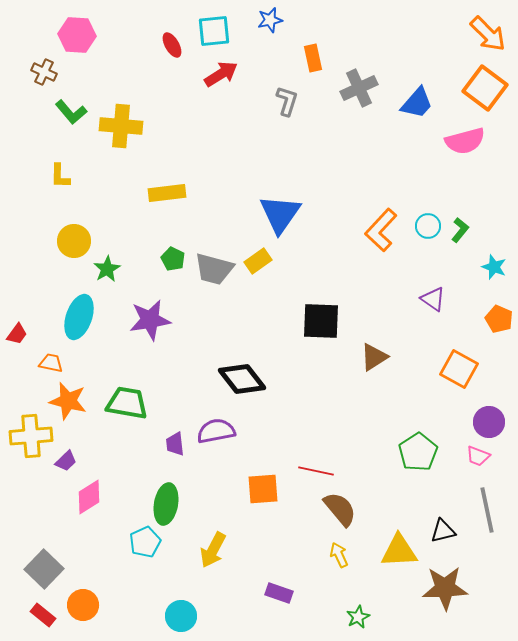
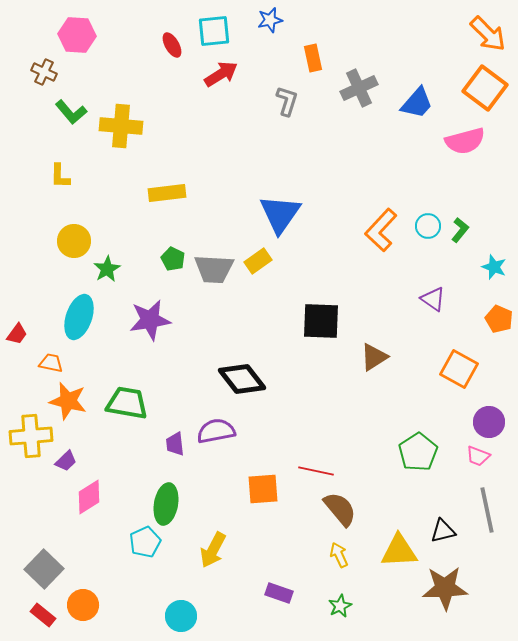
gray trapezoid at (214, 269): rotated 12 degrees counterclockwise
green star at (358, 617): moved 18 px left, 11 px up
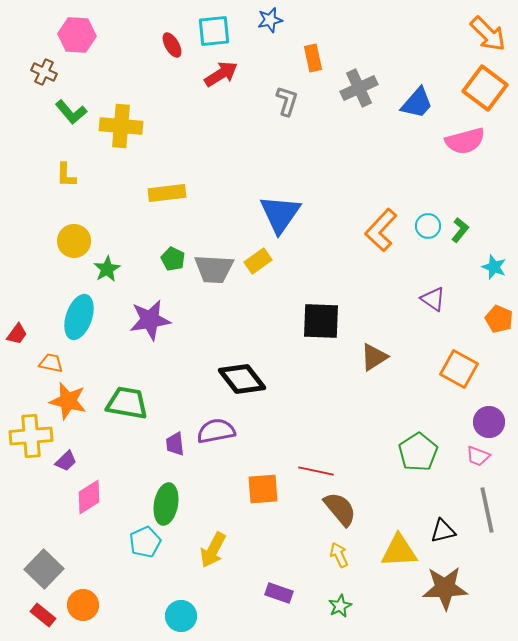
yellow L-shape at (60, 176): moved 6 px right, 1 px up
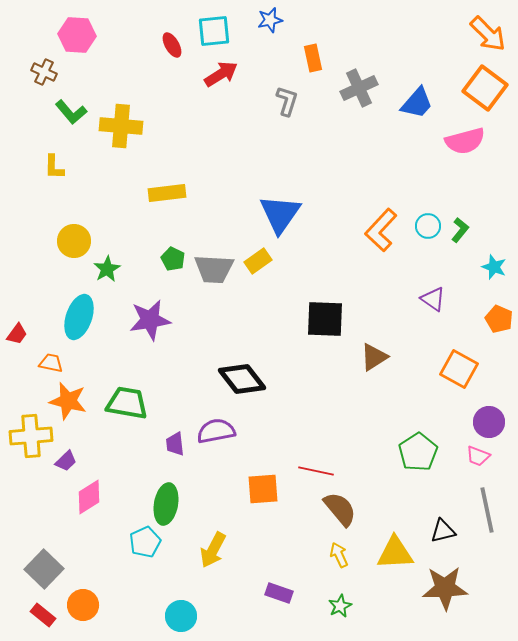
yellow L-shape at (66, 175): moved 12 px left, 8 px up
black square at (321, 321): moved 4 px right, 2 px up
yellow triangle at (399, 551): moved 4 px left, 2 px down
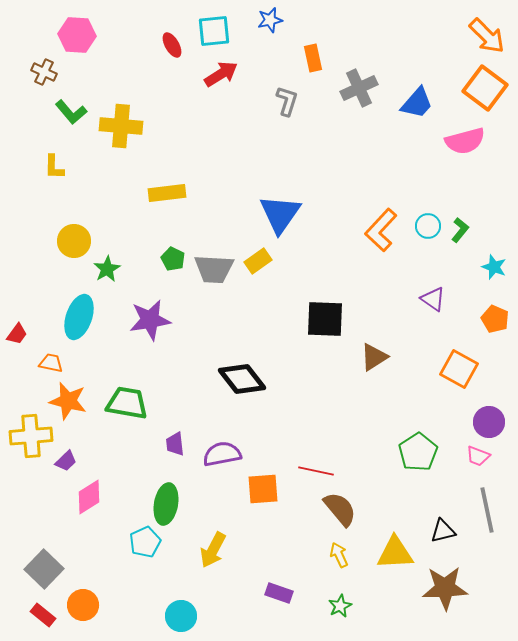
orange arrow at (488, 34): moved 1 px left, 2 px down
orange pentagon at (499, 319): moved 4 px left
purple semicircle at (216, 431): moved 6 px right, 23 px down
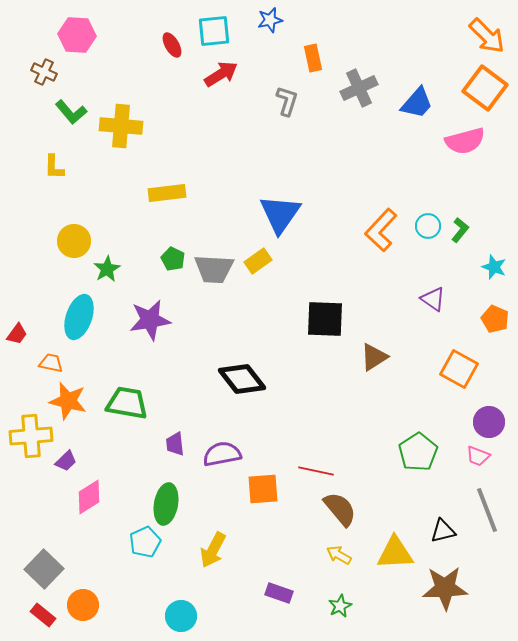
gray line at (487, 510): rotated 9 degrees counterclockwise
yellow arrow at (339, 555): rotated 35 degrees counterclockwise
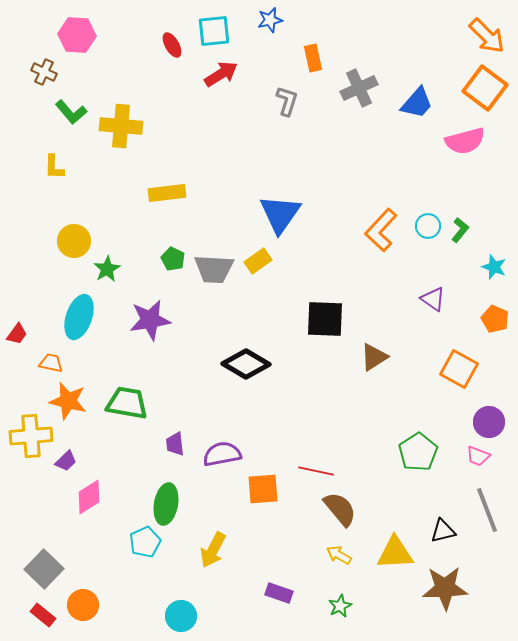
black diamond at (242, 379): moved 4 px right, 15 px up; rotated 21 degrees counterclockwise
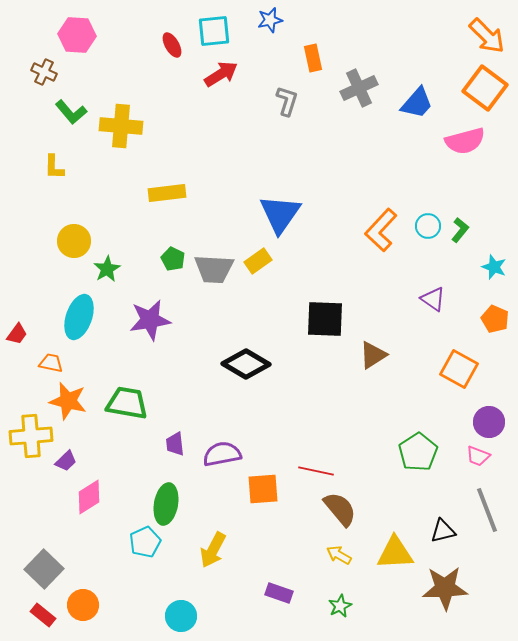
brown triangle at (374, 357): moved 1 px left, 2 px up
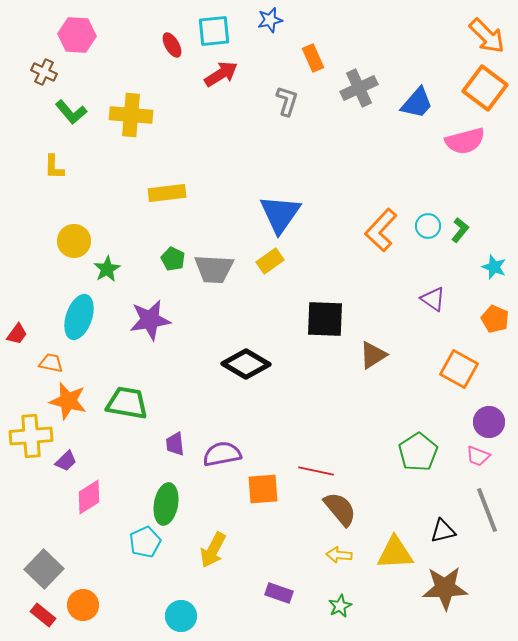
orange rectangle at (313, 58): rotated 12 degrees counterclockwise
yellow cross at (121, 126): moved 10 px right, 11 px up
yellow rectangle at (258, 261): moved 12 px right
yellow arrow at (339, 555): rotated 25 degrees counterclockwise
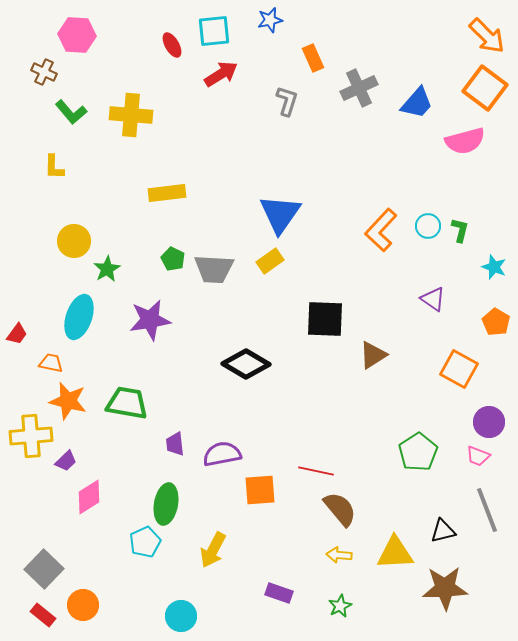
green L-shape at (460, 230): rotated 25 degrees counterclockwise
orange pentagon at (495, 319): moved 1 px right, 3 px down; rotated 8 degrees clockwise
orange square at (263, 489): moved 3 px left, 1 px down
